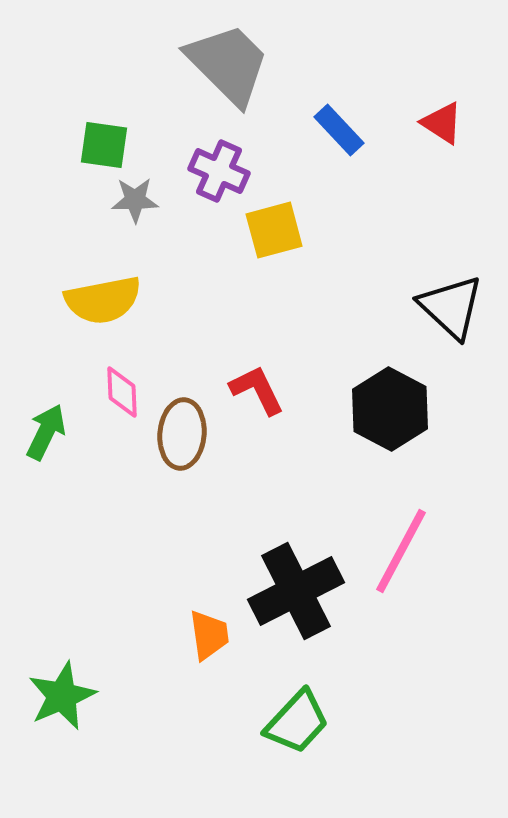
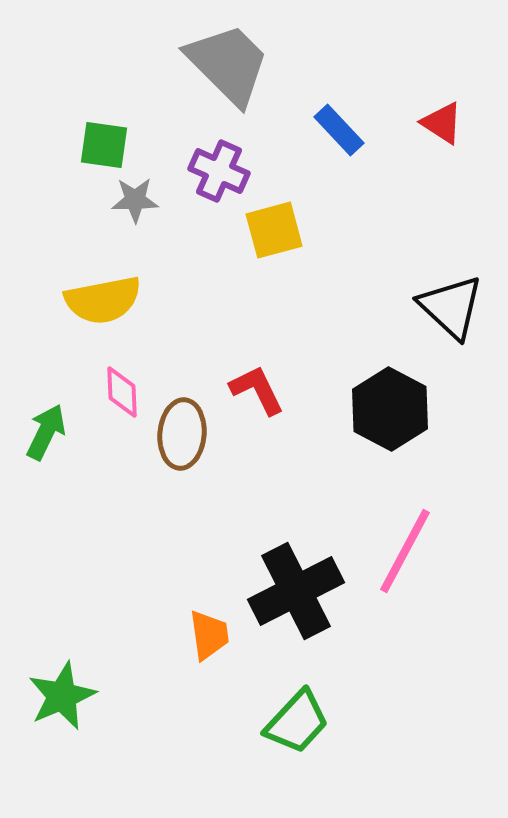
pink line: moved 4 px right
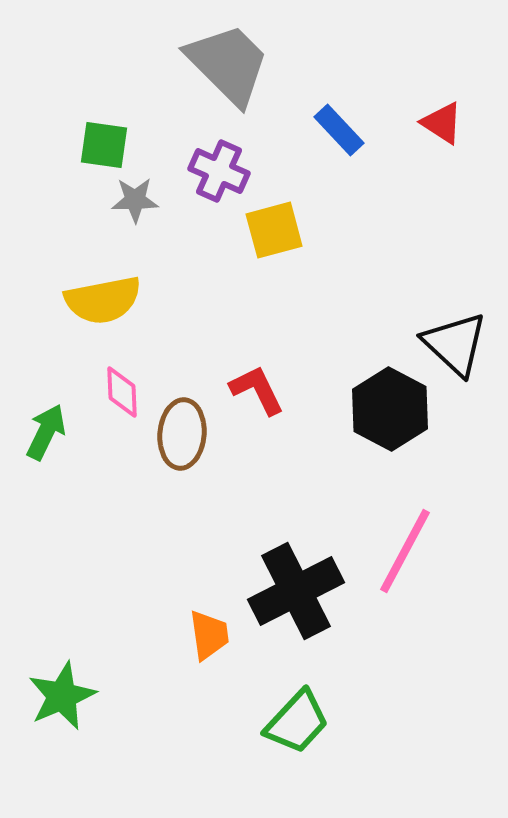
black triangle: moved 4 px right, 37 px down
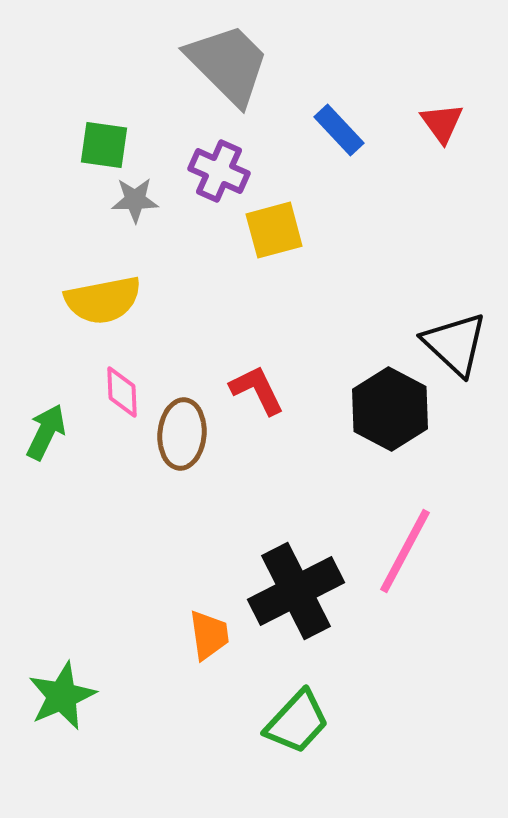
red triangle: rotated 21 degrees clockwise
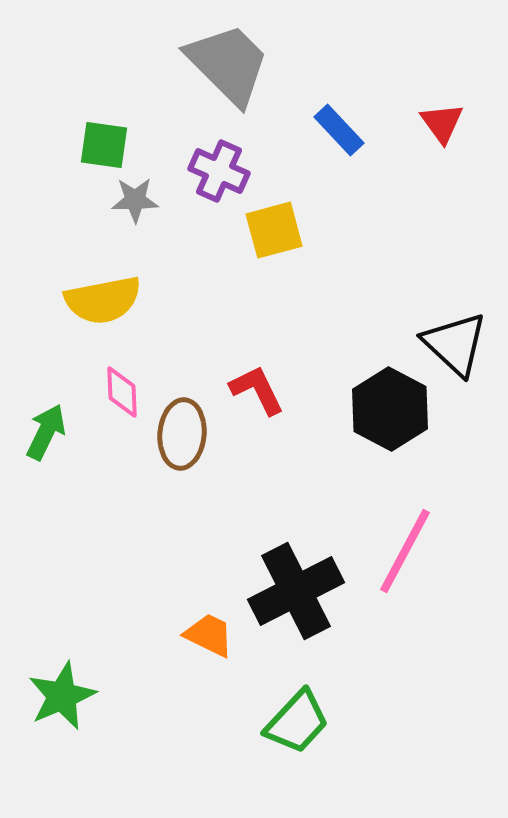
orange trapezoid: rotated 56 degrees counterclockwise
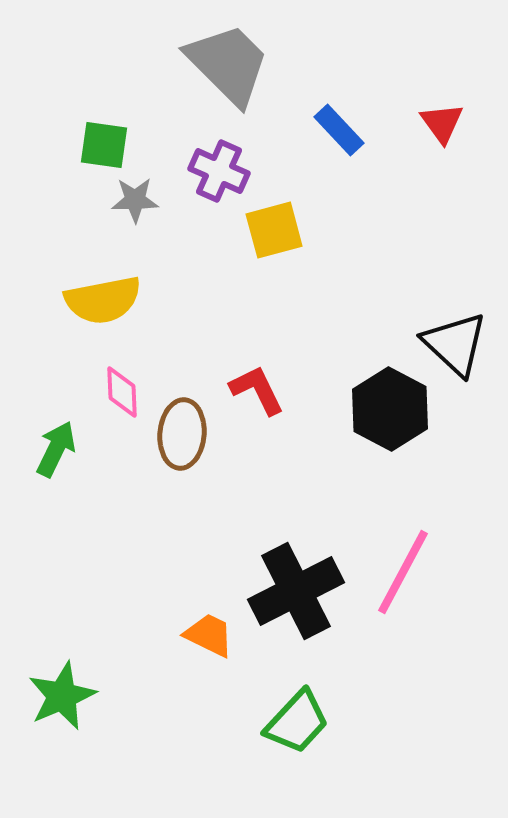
green arrow: moved 10 px right, 17 px down
pink line: moved 2 px left, 21 px down
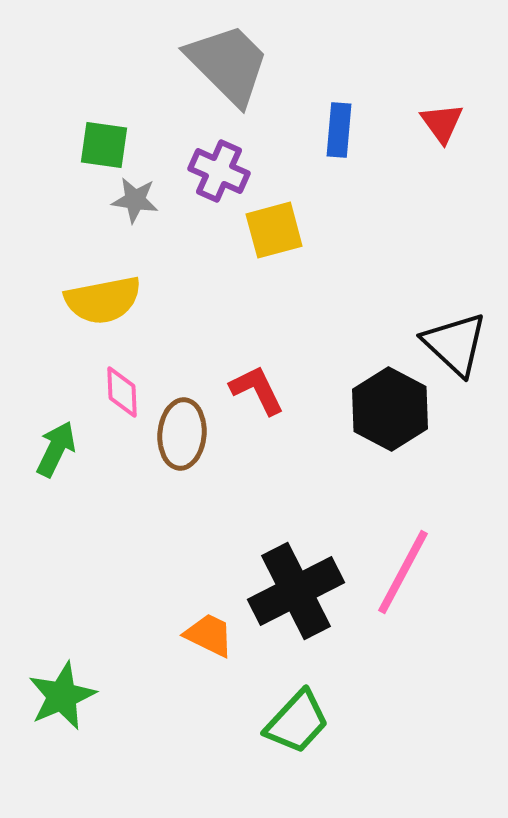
blue rectangle: rotated 48 degrees clockwise
gray star: rotated 9 degrees clockwise
